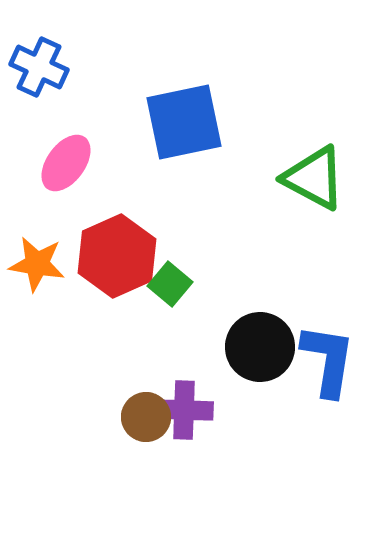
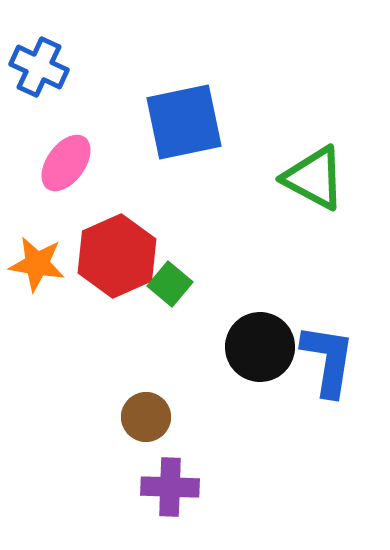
purple cross: moved 14 px left, 77 px down
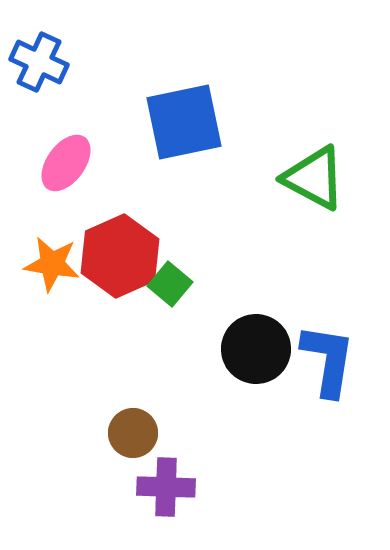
blue cross: moved 5 px up
red hexagon: moved 3 px right
orange star: moved 15 px right
black circle: moved 4 px left, 2 px down
brown circle: moved 13 px left, 16 px down
purple cross: moved 4 px left
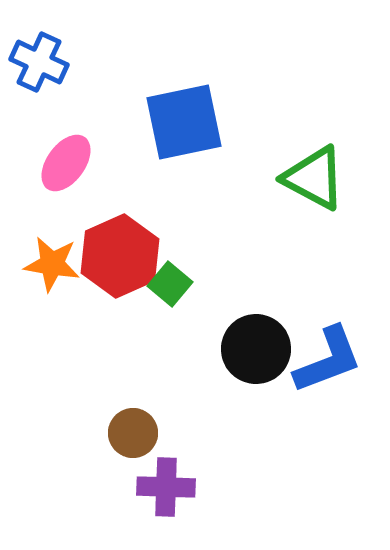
blue L-shape: rotated 60 degrees clockwise
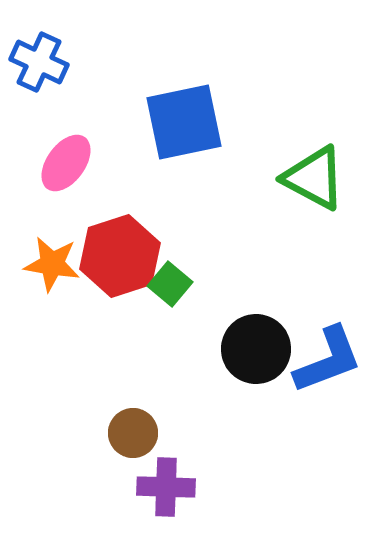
red hexagon: rotated 6 degrees clockwise
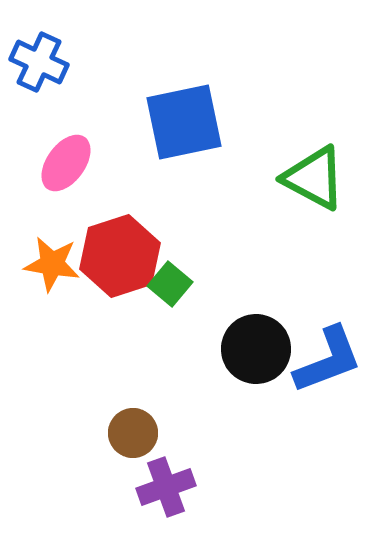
purple cross: rotated 22 degrees counterclockwise
